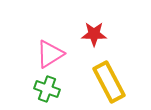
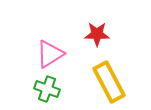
red star: moved 3 px right
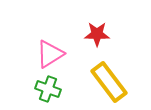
yellow rectangle: rotated 9 degrees counterclockwise
green cross: moved 1 px right
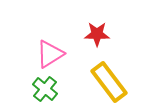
green cross: moved 3 px left; rotated 20 degrees clockwise
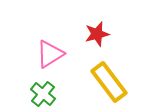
red star: rotated 15 degrees counterclockwise
green cross: moved 2 px left, 5 px down
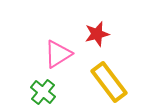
pink triangle: moved 8 px right
green cross: moved 2 px up
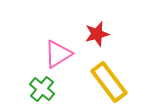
green cross: moved 1 px left, 3 px up
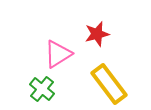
yellow rectangle: moved 2 px down
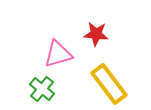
red star: moved 1 px left; rotated 20 degrees clockwise
pink triangle: rotated 16 degrees clockwise
